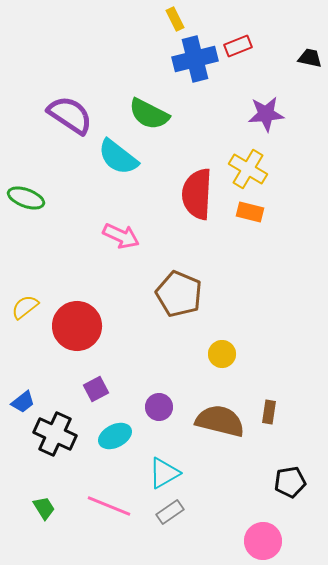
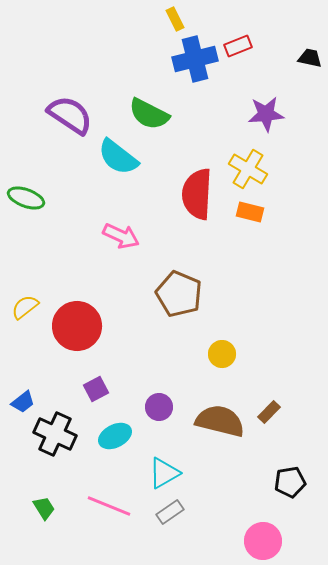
brown rectangle: rotated 35 degrees clockwise
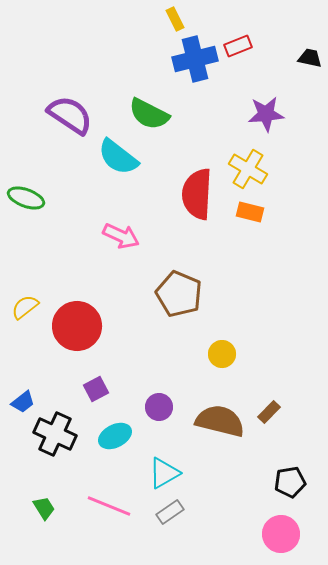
pink circle: moved 18 px right, 7 px up
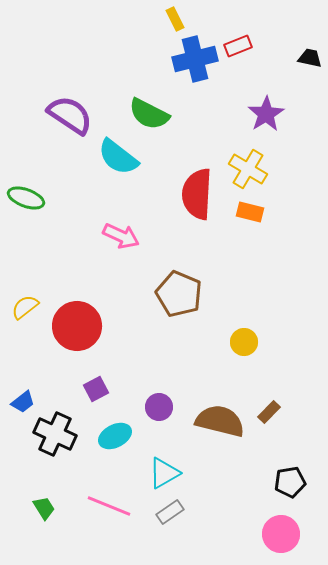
purple star: rotated 27 degrees counterclockwise
yellow circle: moved 22 px right, 12 px up
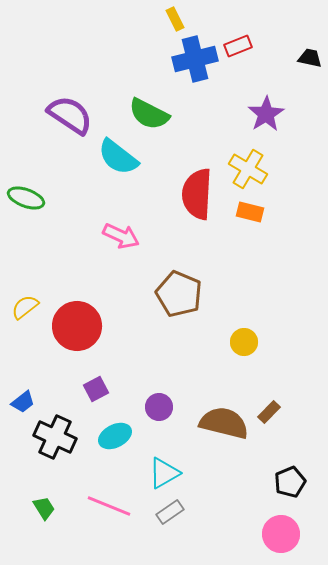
brown semicircle: moved 4 px right, 2 px down
black cross: moved 3 px down
black pentagon: rotated 12 degrees counterclockwise
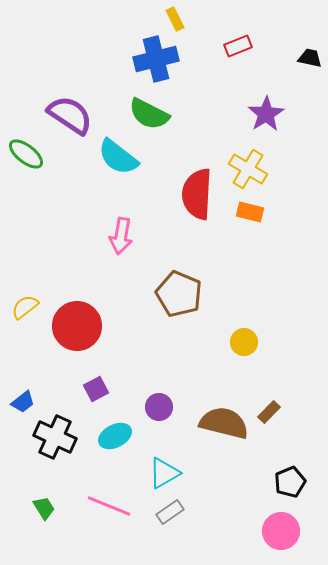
blue cross: moved 39 px left
green ellipse: moved 44 px up; rotated 18 degrees clockwise
pink arrow: rotated 75 degrees clockwise
pink circle: moved 3 px up
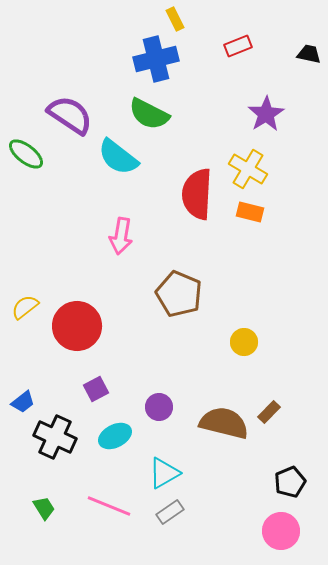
black trapezoid: moved 1 px left, 4 px up
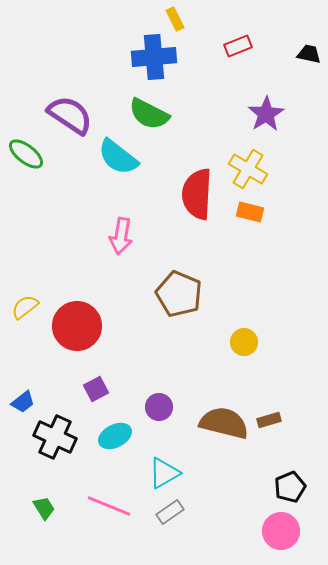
blue cross: moved 2 px left, 2 px up; rotated 9 degrees clockwise
brown rectangle: moved 8 px down; rotated 30 degrees clockwise
black pentagon: moved 5 px down
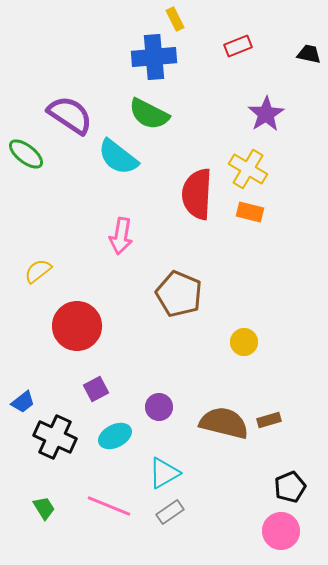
yellow semicircle: moved 13 px right, 36 px up
